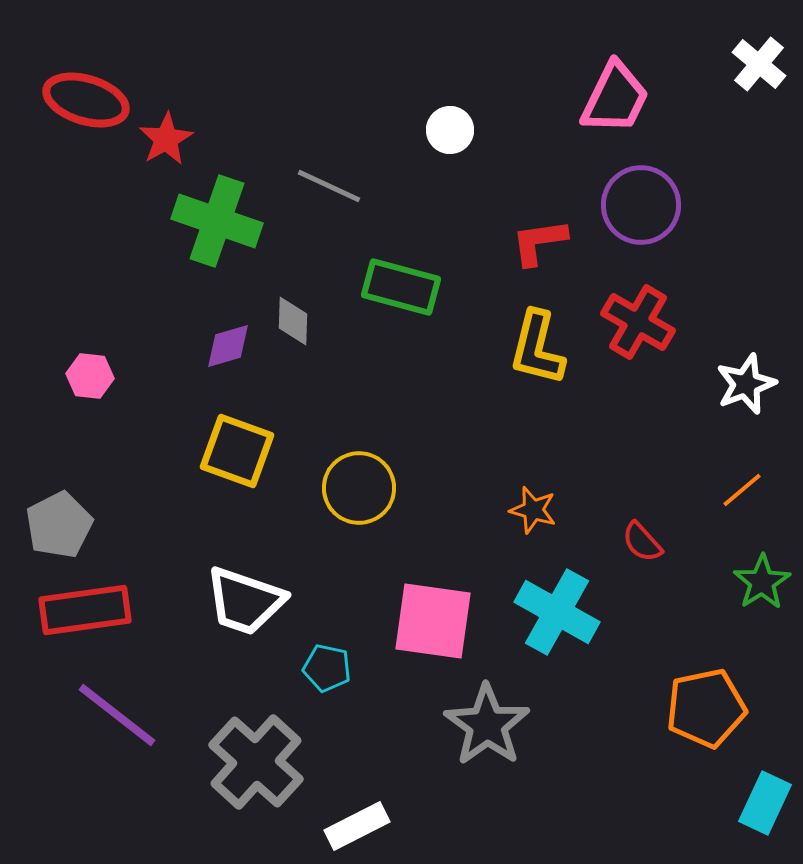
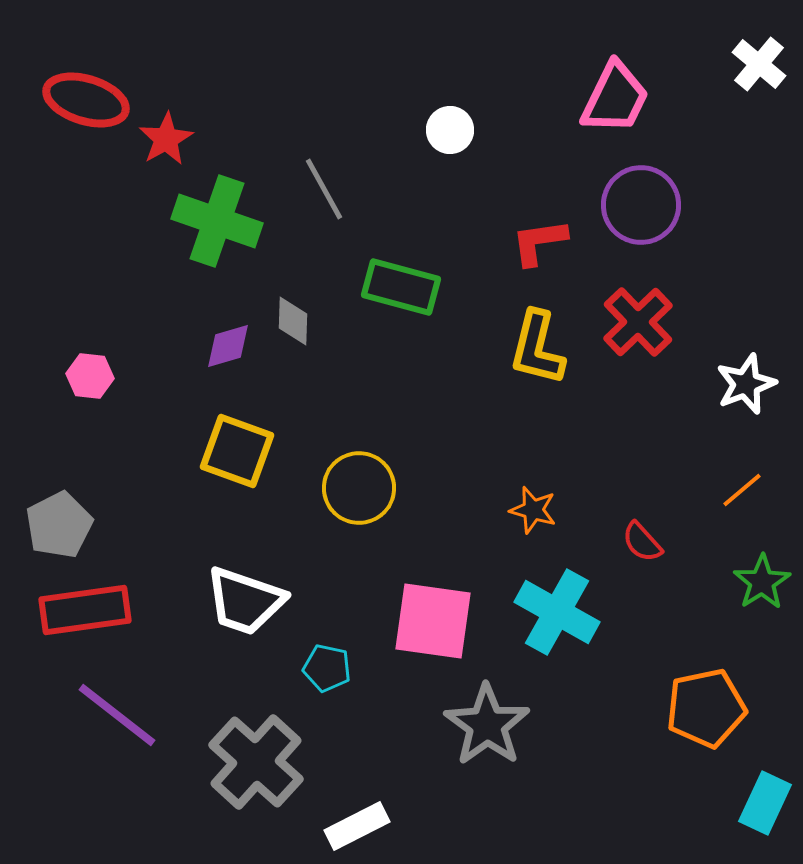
gray line: moved 5 px left, 3 px down; rotated 36 degrees clockwise
red cross: rotated 16 degrees clockwise
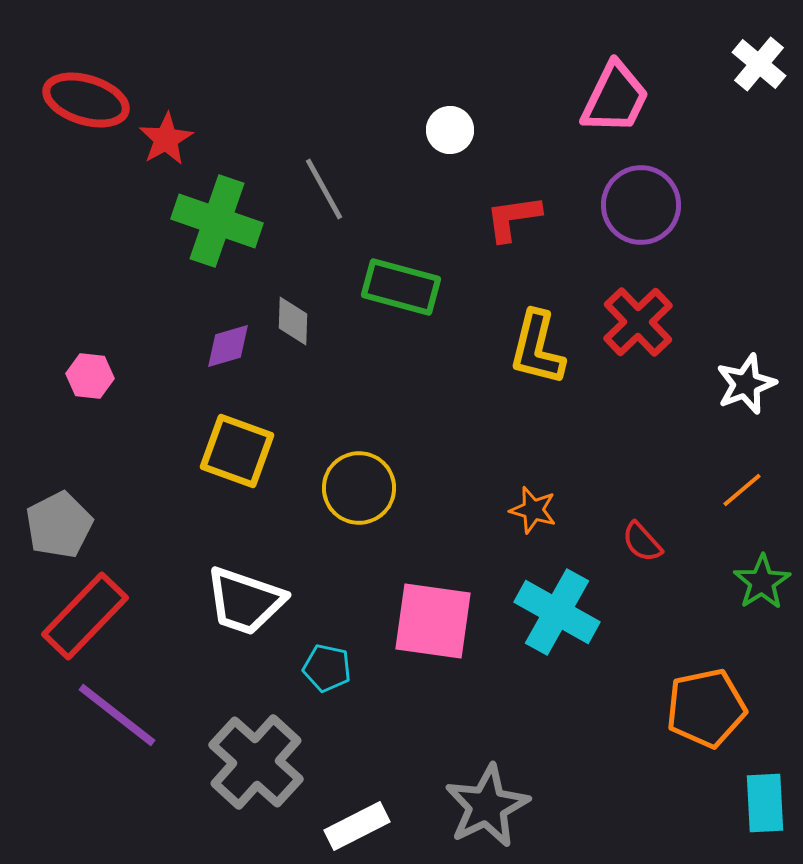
red L-shape: moved 26 px left, 24 px up
red rectangle: moved 6 px down; rotated 38 degrees counterclockwise
gray star: moved 81 px down; rotated 10 degrees clockwise
cyan rectangle: rotated 28 degrees counterclockwise
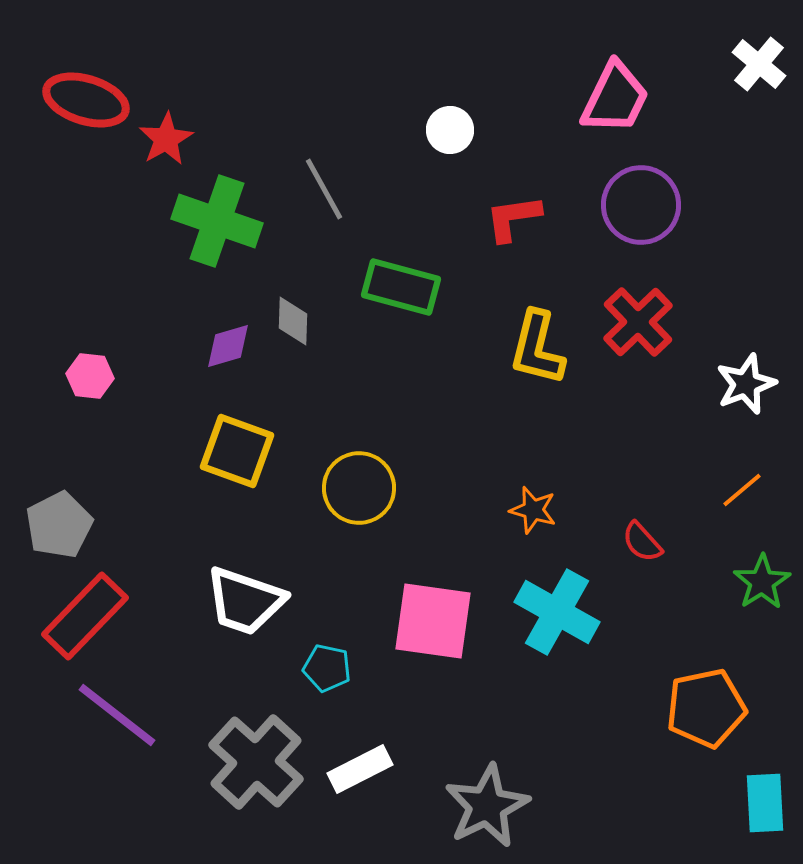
white rectangle: moved 3 px right, 57 px up
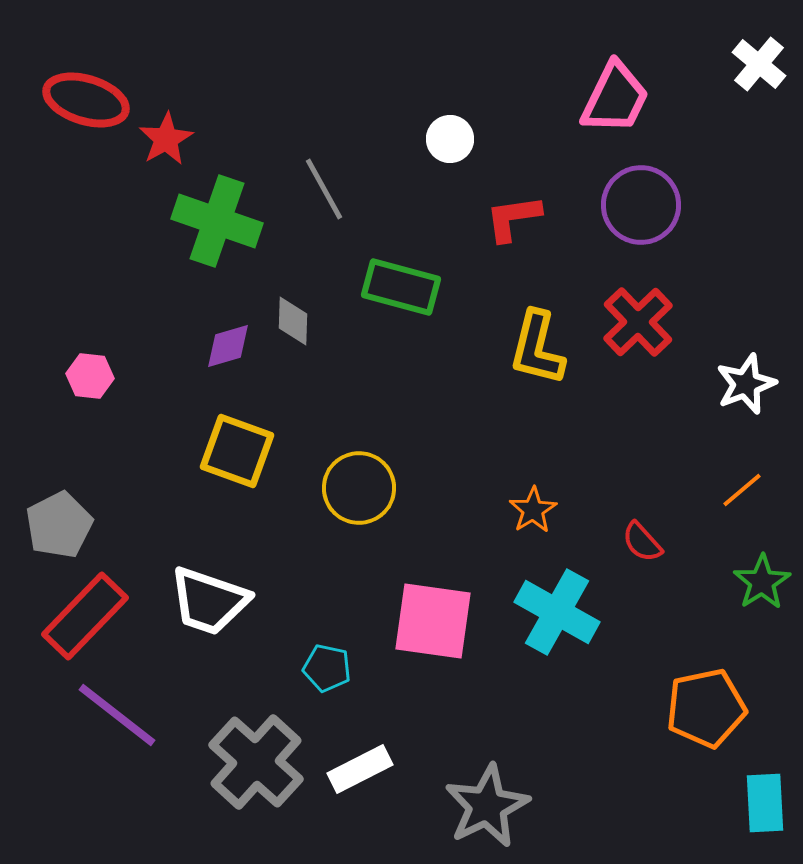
white circle: moved 9 px down
orange star: rotated 24 degrees clockwise
white trapezoid: moved 36 px left
